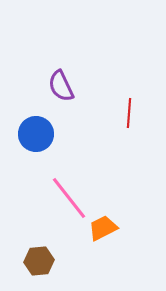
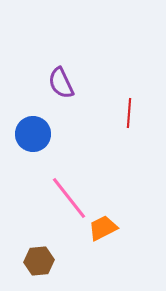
purple semicircle: moved 3 px up
blue circle: moved 3 px left
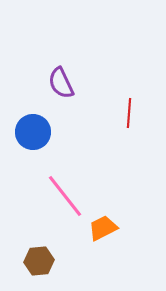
blue circle: moved 2 px up
pink line: moved 4 px left, 2 px up
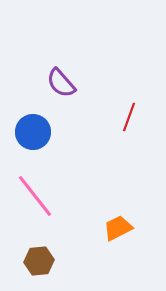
purple semicircle: rotated 16 degrees counterclockwise
red line: moved 4 px down; rotated 16 degrees clockwise
pink line: moved 30 px left
orange trapezoid: moved 15 px right
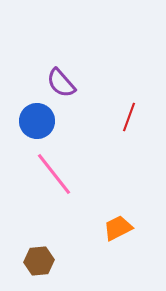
blue circle: moved 4 px right, 11 px up
pink line: moved 19 px right, 22 px up
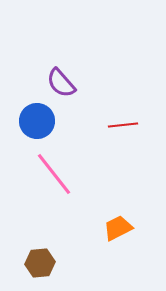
red line: moved 6 px left, 8 px down; rotated 64 degrees clockwise
brown hexagon: moved 1 px right, 2 px down
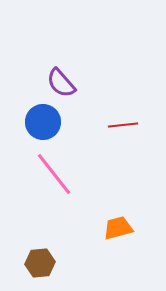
blue circle: moved 6 px right, 1 px down
orange trapezoid: rotated 12 degrees clockwise
